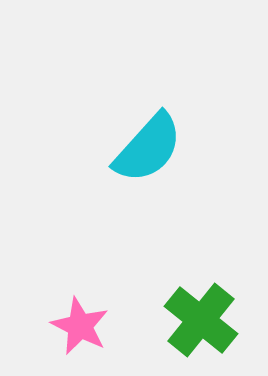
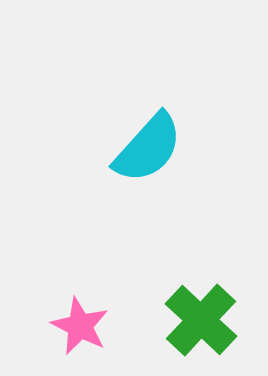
green cross: rotated 4 degrees clockwise
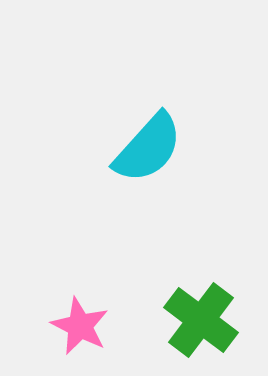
green cross: rotated 6 degrees counterclockwise
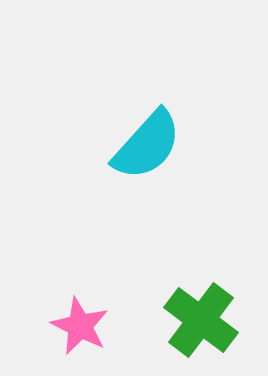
cyan semicircle: moved 1 px left, 3 px up
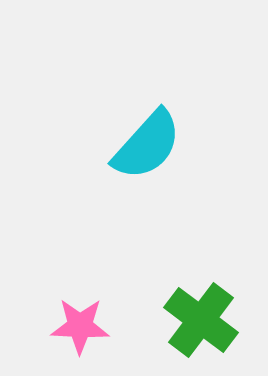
pink star: rotated 24 degrees counterclockwise
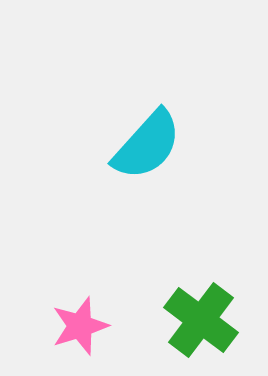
pink star: rotated 20 degrees counterclockwise
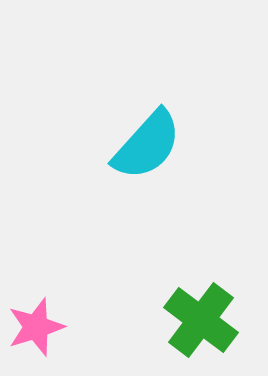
pink star: moved 44 px left, 1 px down
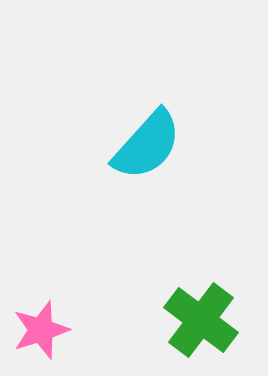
pink star: moved 5 px right, 3 px down
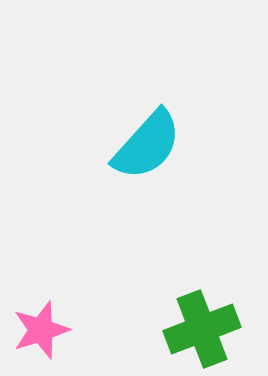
green cross: moved 1 px right, 9 px down; rotated 32 degrees clockwise
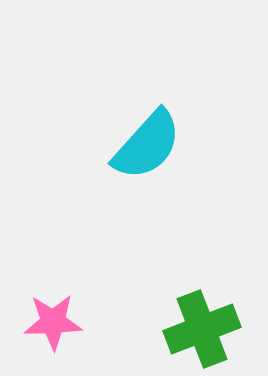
pink star: moved 12 px right, 8 px up; rotated 16 degrees clockwise
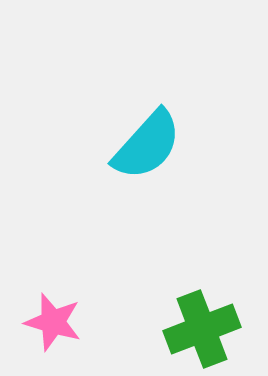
pink star: rotated 18 degrees clockwise
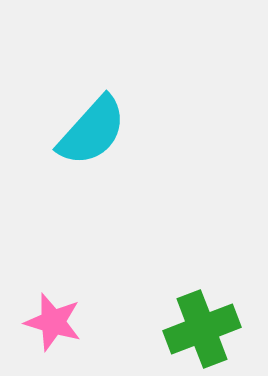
cyan semicircle: moved 55 px left, 14 px up
